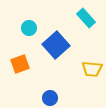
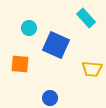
blue square: rotated 24 degrees counterclockwise
orange square: rotated 24 degrees clockwise
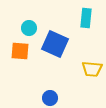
cyan rectangle: rotated 48 degrees clockwise
blue square: moved 1 px left, 1 px up
orange square: moved 13 px up
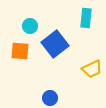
cyan circle: moved 1 px right, 2 px up
blue square: rotated 28 degrees clockwise
yellow trapezoid: rotated 30 degrees counterclockwise
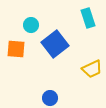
cyan rectangle: moved 2 px right; rotated 24 degrees counterclockwise
cyan circle: moved 1 px right, 1 px up
orange square: moved 4 px left, 2 px up
